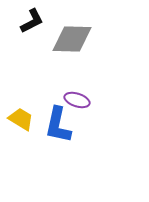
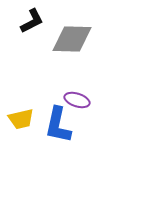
yellow trapezoid: rotated 136 degrees clockwise
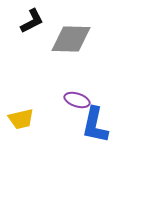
gray diamond: moved 1 px left
blue L-shape: moved 37 px right
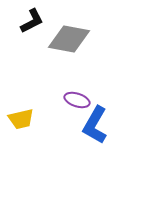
gray diamond: moved 2 px left; rotated 9 degrees clockwise
blue L-shape: rotated 18 degrees clockwise
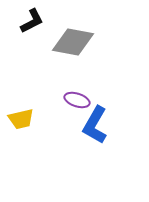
gray diamond: moved 4 px right, 3 px down
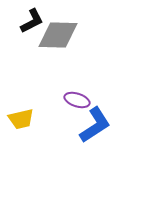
gray diamond: moved 15 px left, 7 px up; rotated 9 degrees counterclockwise
blue L-shape: rotated 153 degrees counterclockwise
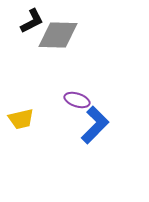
blue L-shape: rotated 12 degrees counterclockwise
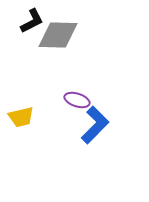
yellow trapezoid: moved 2 px up
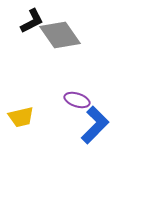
gray diamond: moved 2 px right; rotated 54 degrees clockwise
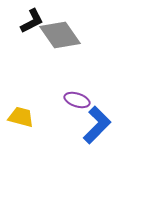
yellow trapezoid: rotated 152 degrees counterclockwise
blue L-shape: moved 2 px right
